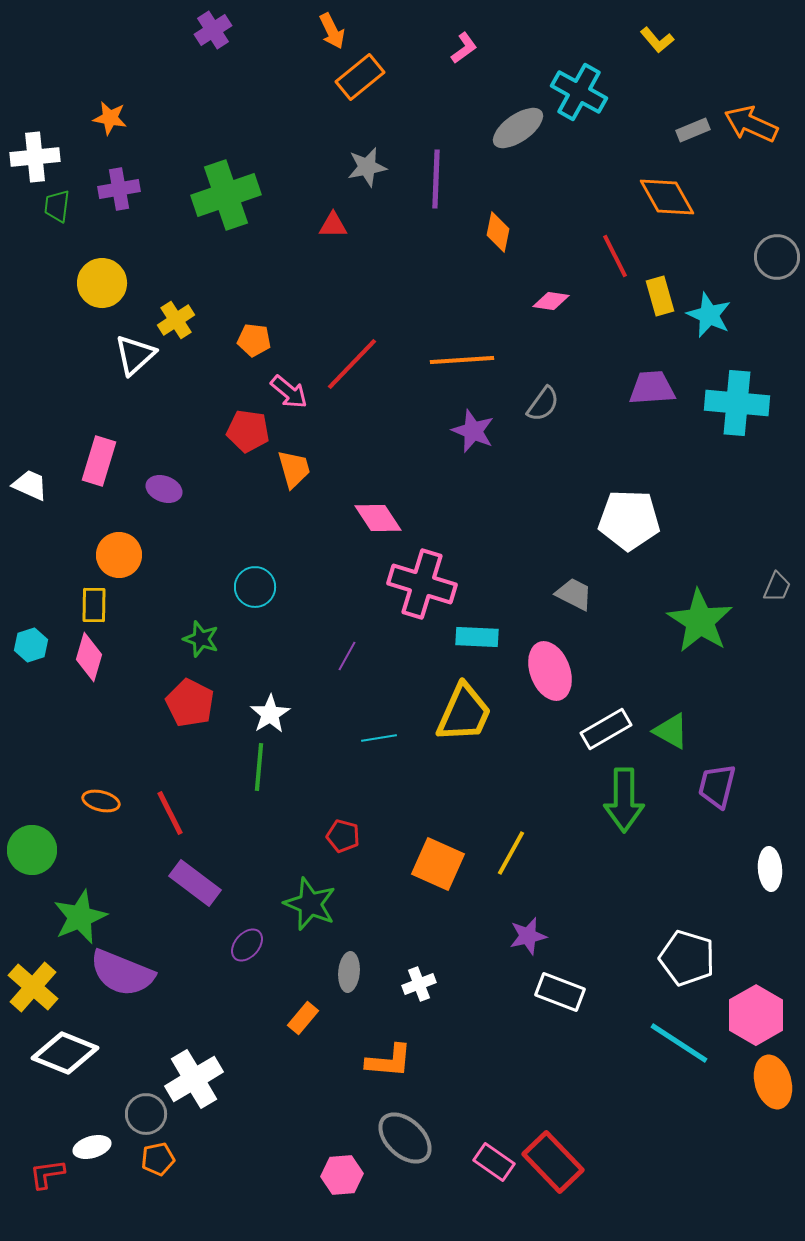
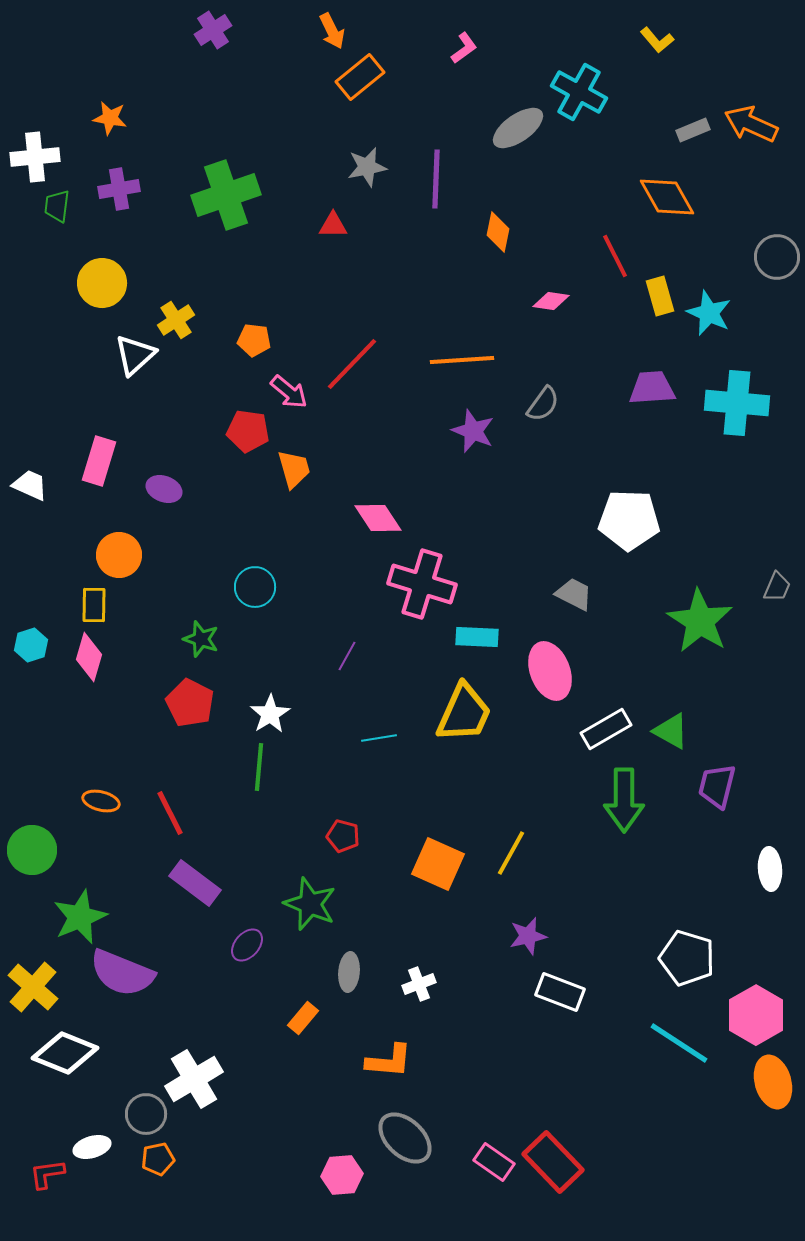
cyan star at (709, 315): moved 2 px up
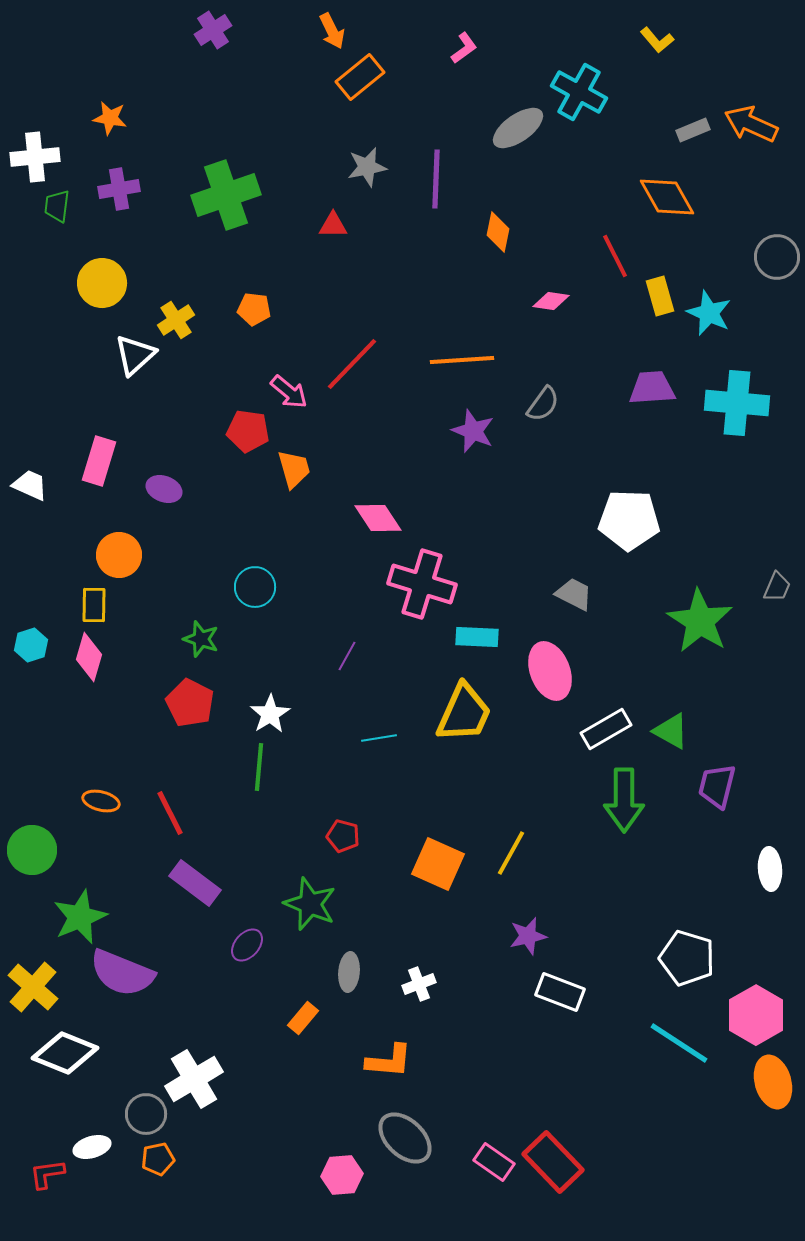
orange pentagon at (254, 340): moved 31 px up
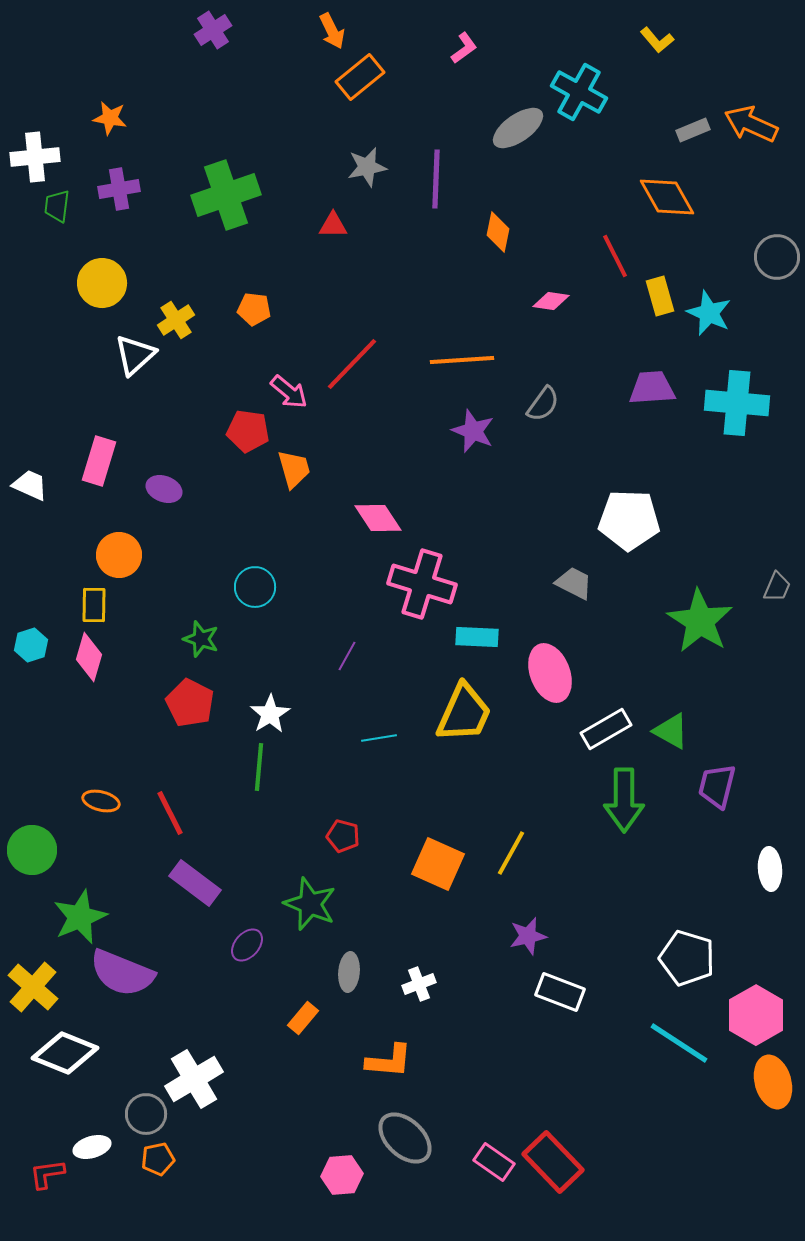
gray trapezoid at (574, 594): moved 11 px up
pink ellipse at (550, 671): moved 2 px down
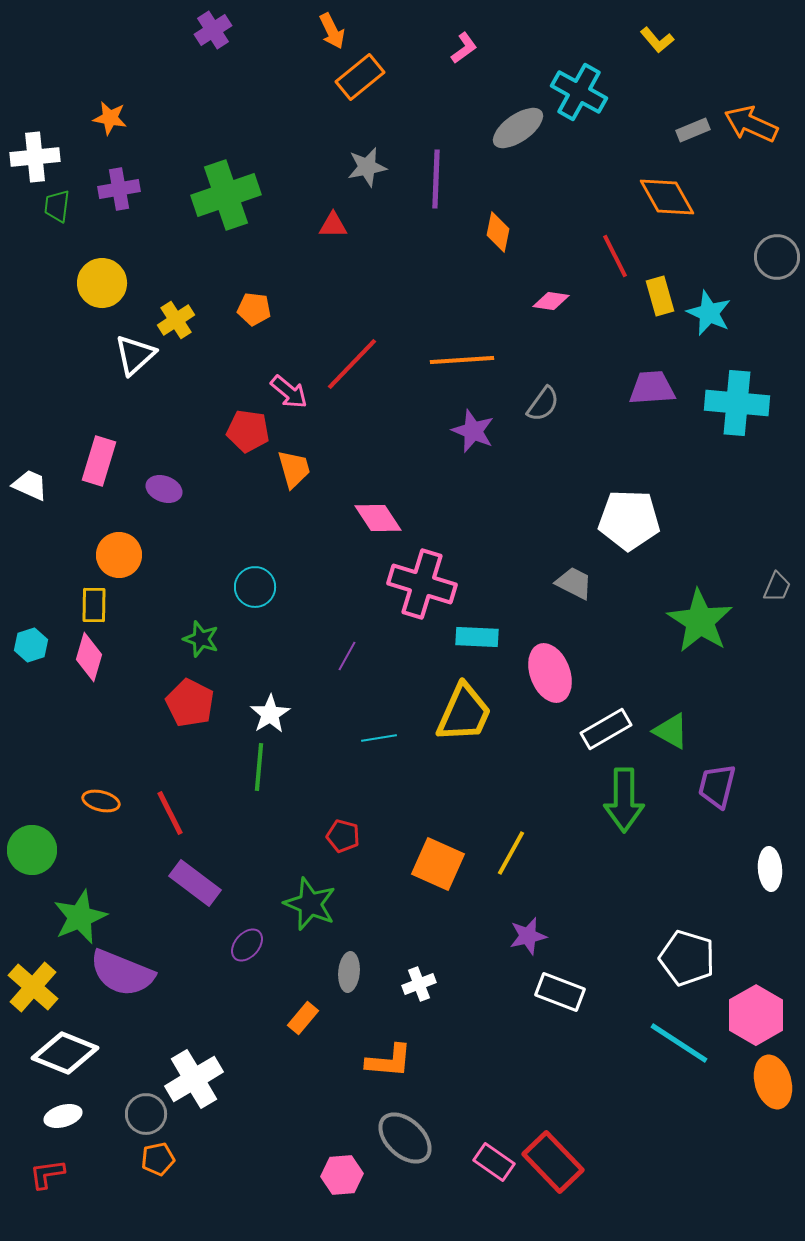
white ellipse at (92, 1147): moved 29 px left, 31 px up
